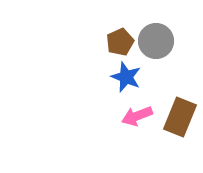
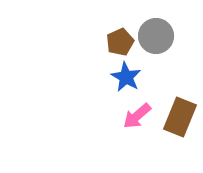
gray circle: moved 5 px up
blue star: rotated 8 degrees clockwise
pink arrow: rotated 20 degrees counterclockwise
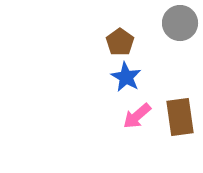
gray circle: moved 24 px right, 13 px up
brown pentagon: rotated 12 degrees counterclockwise
brown rectangle: rotated 30 degrees counterclockwise
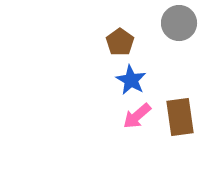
gray circle: moved 1 px left
blue star: moved 5 px right, 3 px down
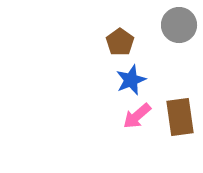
gray circle: moved 2 px down
blue star: rotated 20 degrees clockwise
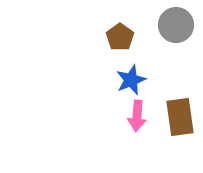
gray circle: moved 3 px left
brown pentagon: moved 5 px up
pink arrow: rotated 44 degrees counterclockwise
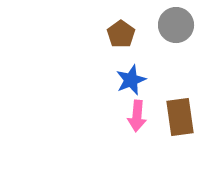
brown pentagon: moved 1 px right, 3 px up
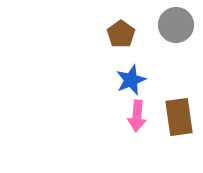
brown rectangle: moved 1 px left
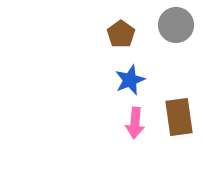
blue star: moved 1 px left
pink arrow: moved 2 px left, 7 px down
